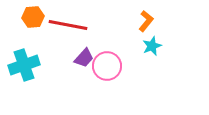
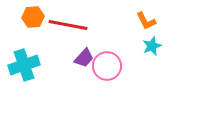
orange L-shape: rotated 115 degrees clockwise
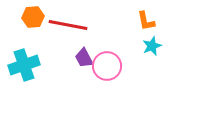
orange L-shape: rotated 15 degrees clockwise
purple trapezoid: rotated 110 degrees clockwise
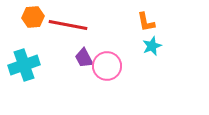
orange L-shape: moved 1 px down
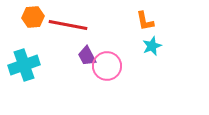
orange L-shape: moved 1 px left, 1 px up
purple trapezoid: moved 3 px right, 2 px up
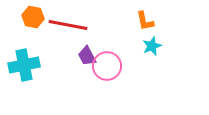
orange hexagon: rotated 15 degrees clockwise
cyan cross: rotated 8 degrees clockwise
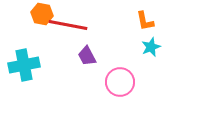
orange hexagon: moved 9 px right, 3 px up
cyan star: moved 1 px left, 1 px down
pink circle: moved 13 px right, 16 px down
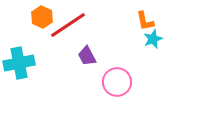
orange hexagon: moved 3 px down; rotated 15 degrees clockwise
red line: rotated 45 degrees counterclockwise
cyan star: moved 2 px right, 8 px up
cyan cross: moved 5 px left, 2 px up
pink circle: moved 3 px left
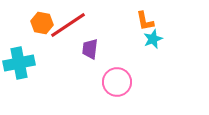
orange hexagon: moved 6 px down; rotated 15 degrees counterclockwise
purple trapezoid: moved 3 px right, 7 px up; rotated 35 degrees clockwise
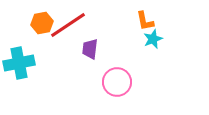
orange hexagon: rotated 20 degrees counterclockwise
